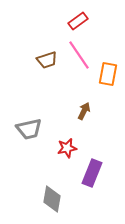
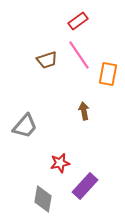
brown arrow: rotated 36 degrees counterclockwise
gray trapezoid: moved 4 px left, 3 px up; rotated 36 degrees counterclockwise
red star: moved 7 px left, 15 px down
purple rectangle: moved 7 px left, 13 px down; rotated 20 degrees clockwise
gray diamond: moved 9 px left
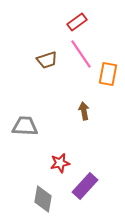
red rectangle: moved 1 px left, 1 px down
pink line: moved 2 px right, 1 px up
gray trapezoid: rotated 128 degrees counterclockwise
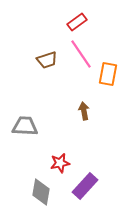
gray diamond: moved 2 px left, 7 px up
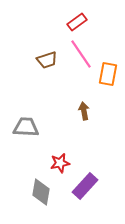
gray trapezoid: moved 1 px right, 1 px down
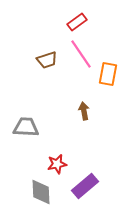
red star: moved 3 px left, 1 px down
purple rectangle: rotated 8 degrees clockwise
gray diamond: rotated 12 degrees counterclockwise
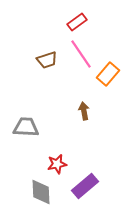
orange rectangle: rotated 30 degrees clockwise
